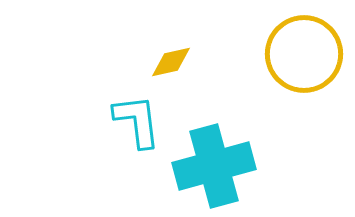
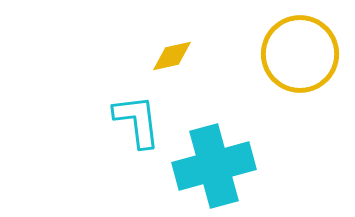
yellow circle: moved 4 px left
yellow diamond: moved 1 px right, 6 px up
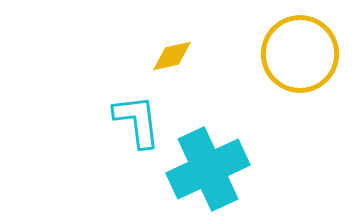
cyan cross: moved 6 px left, 3 px down; rotated 10 degrees counterclockwise
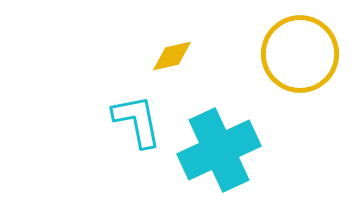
cyan L-shape: rotated 4 degrees counterclockwise
cyan cross: moved 11 px right, 19 px up
